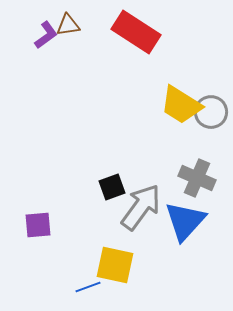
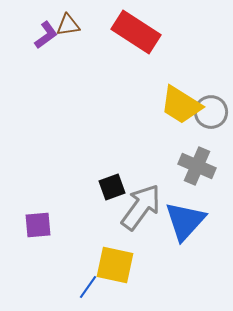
gray cross: moved 12 px up
blue line: rotated 35 degrees counterclockwise
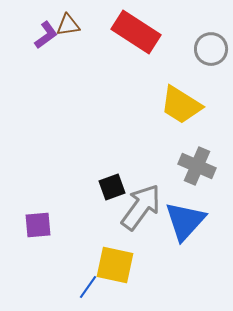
gray circle: moved 63 px up
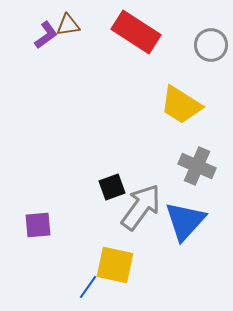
gray circle: moved 4 px up
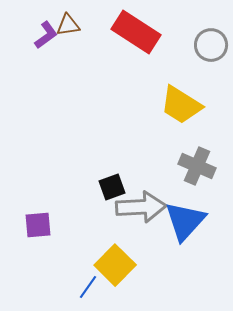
gray arrow: rotated 51 degrees clockwise
yellow square: rotated 33 degrees clockwise
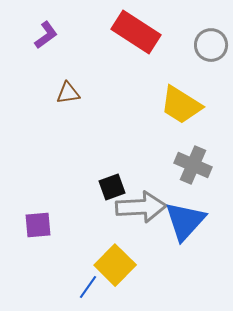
brown triangle: moved 68 px down
gray cross: moved 4 px left, 1 px up
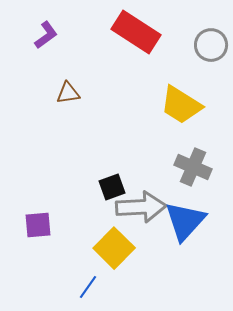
gray cross: moved 2 px down
yellow square: moved 1 px left, 17 px up
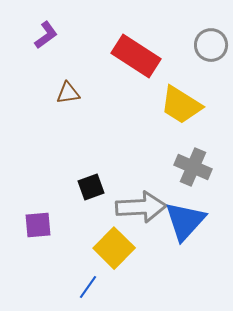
red rectangle: moved 24 px down
black square: moved 21 px left
